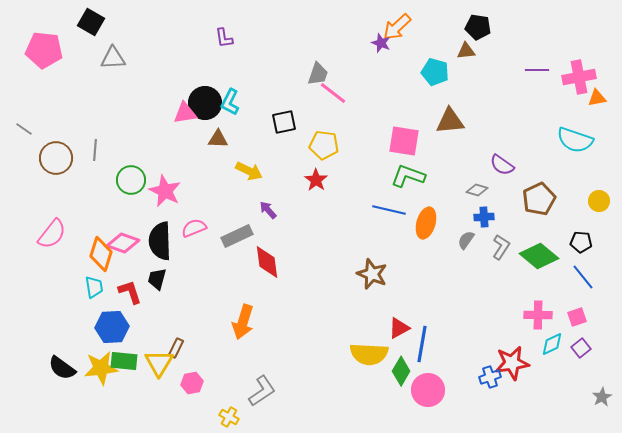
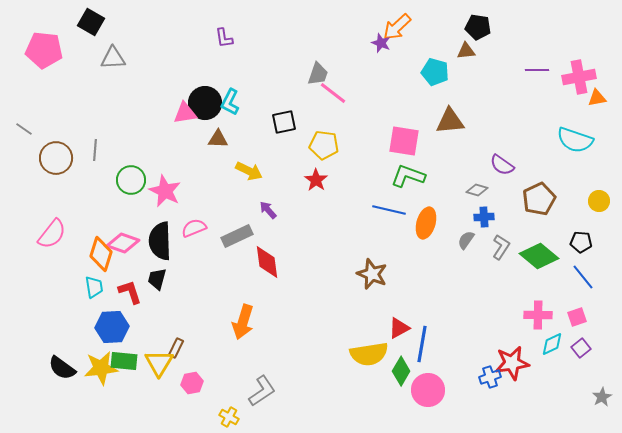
yellow semicircle at (369, 354): rotated 12 degrees counterclockwise
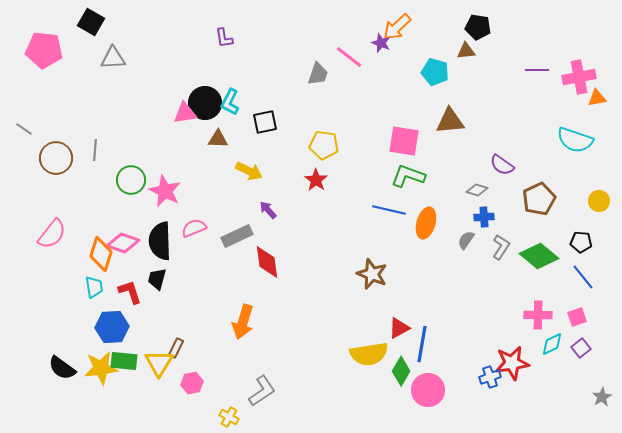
pink line at (333, 93): moved 16 px right, 36 px up
black square at (284, 122): moved 19 px left
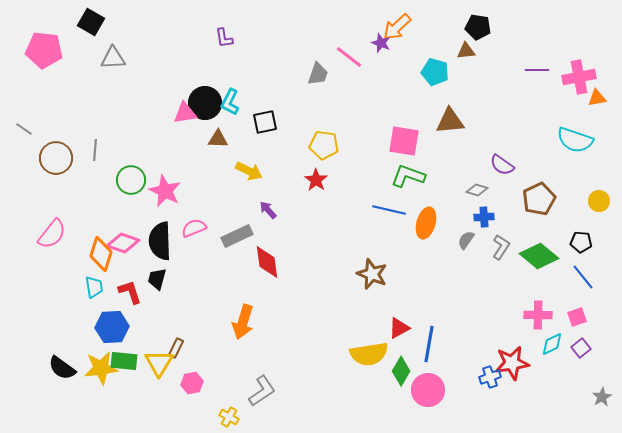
blue line at (422, 344): moved 7 px right
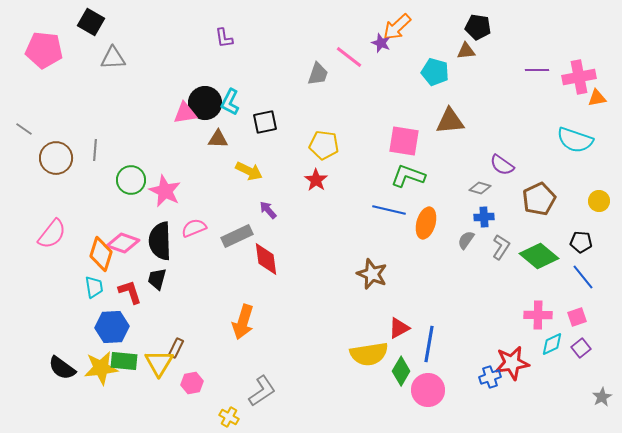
gray diamond at (477, 190): moved 3 px right, 2 px up
red diamond at (267, 262): moved 1 px left, 3 px up
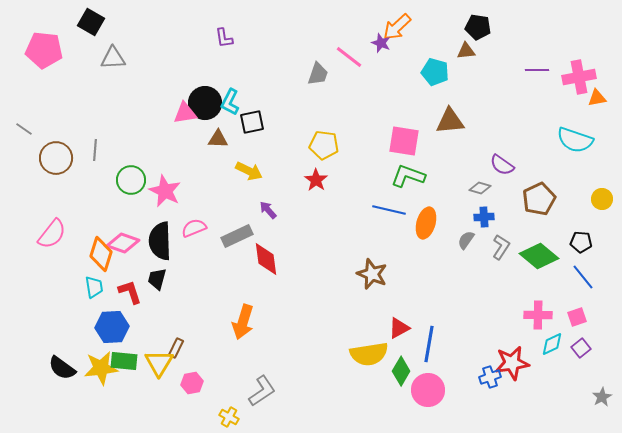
black square at (265, 122): moved 13 px left
yellow circle at (599, 201): moved 3 px right, 2 px up
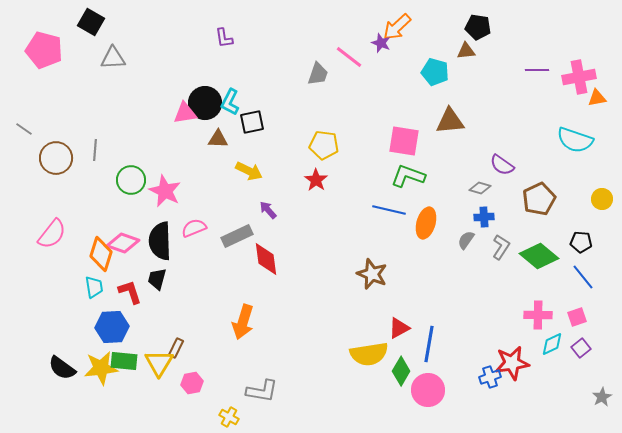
pink pentagon at (44, 50): rotated 9 degrees clockwise
gray L-shape at (262, 391): rotated 44 degrees clockwise
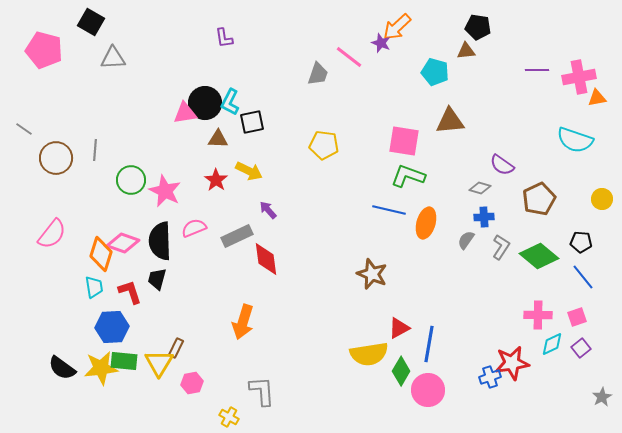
red star at (316, 180): moved 100 px left
gray L-shape at (262, 391): rotated 104 degrees counterclockwise
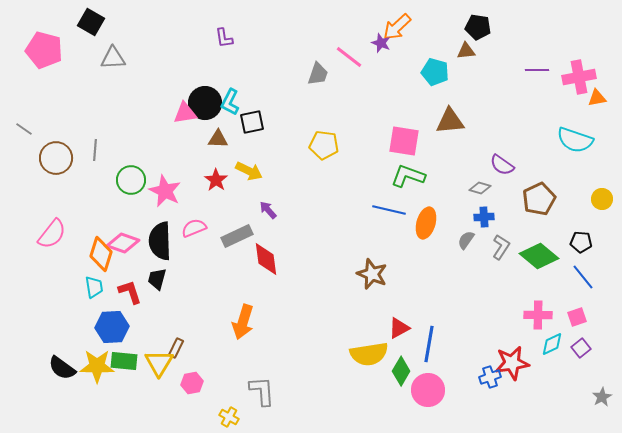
yellow star at (101, 368): moved 4 px left, 2 px up; rotated 8 degrees clockwise
